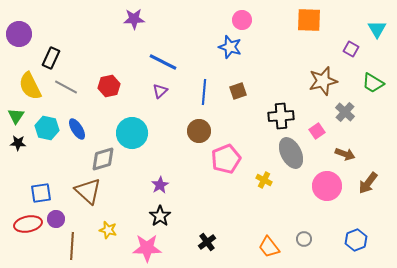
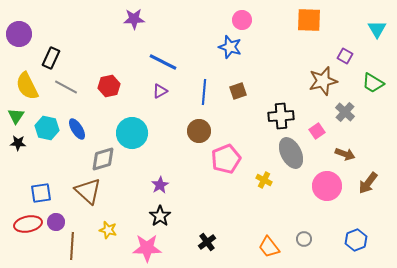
purple square at (351, 49): moved 6 px left, 7 px down
yellow semicircle at (30, 86): moved 3 px left
purple triangle at (160, 91): rotated 14 degrees clockwise
purple circle at (56, 219): moved 3 px down
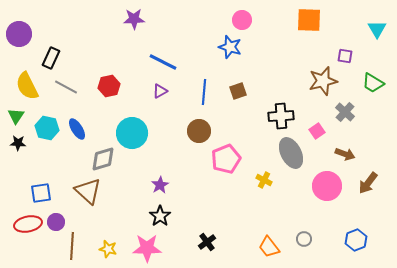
purple square at (345, 56): rotated 21 degrees counterclockwise
yellow star at (108, 230): moved 19 px down
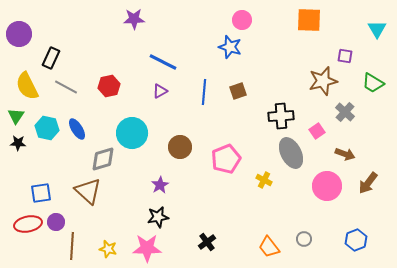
brown circle at (199, 131): moved 19 px left, 16 px down
black star at (160, 216): moved 2 px left, 1 px down; rotated 25 degrees clockwise
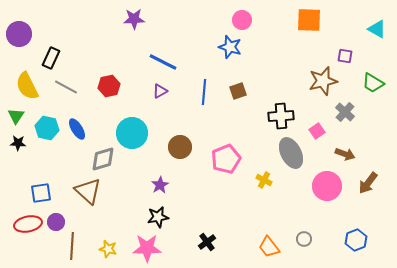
cyan triangle at (377, 29): rotated 30 degrees counterclockwise
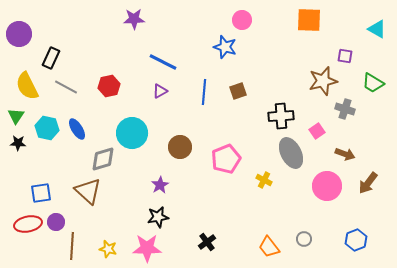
blue star at (230, 47): moved 5 px left
gray cross at (345, 112): moved 3 px up; rotated 24 degrees counterclockwise
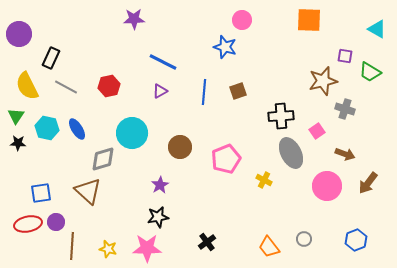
green trapezoid at (373, 83): moved 3 px left, 11 px up
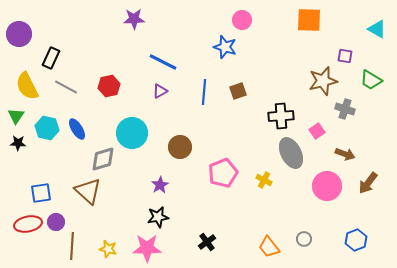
green trapezoid at (370, 72): moved 1 px right, 8 px down
pink pentagon at (226, 159): moved 3 px left, 14 px down
